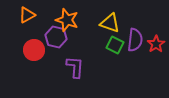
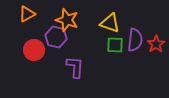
orange triangle: moved 1 px up
green square: rotated 24 degrees counterclockwise
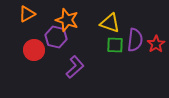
purple L-shape: rotated 45 degrees clockwise
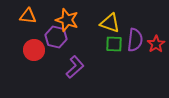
orange triangle: moved 1 px right, 2 px down; rotated 36 degrees clockwise
green square: moved 1 px left, 1 px up
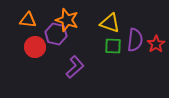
orange triangle: moved 4 px down
purple hexagon: moved 3 px up
green square: moved 1 px left, 2 px down
red circle: moved 1 px right, 3 px up
